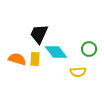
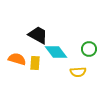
black trapezoid: moved 1 px left, 1 px down; rotated 95 degrees clockwise
yellow rectangle: moved 4 px down
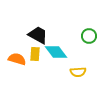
green circle: moved 13 px up
yellow rectangle: moved 9 px up
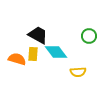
yellow rectangle: moved 2 px left
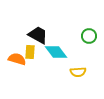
yellow rectangle: moved 3 px left, 2 px up
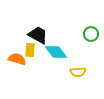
green circle: moved 2 px right, 2 px up
yellow rectangle: moved 2 px up
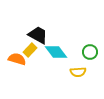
green circle: moved 1 px left, 18 px down
yellow rectangle: rotated 40 degrees clockwise
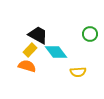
green circle: moved 18 px up
orange semicircle: moved 10 px right, 7 px down
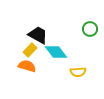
green circle: moved 5 px up
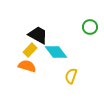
green circle: moved 2 px up
yellow semicircle: moved 7 px left, 4 px down; rotated 112 degrees clockwise
